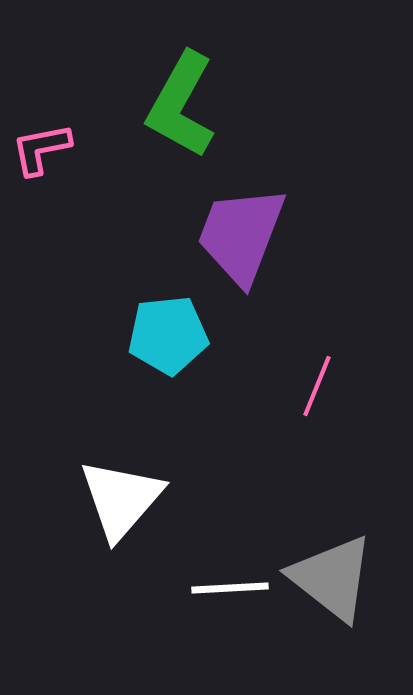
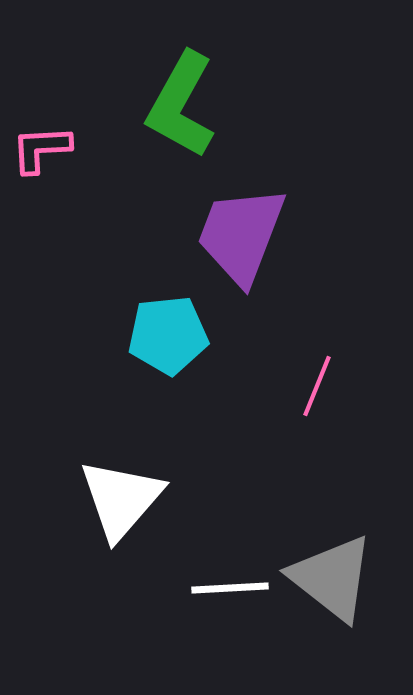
pink L-shape: rotated 8 degrees clockwise
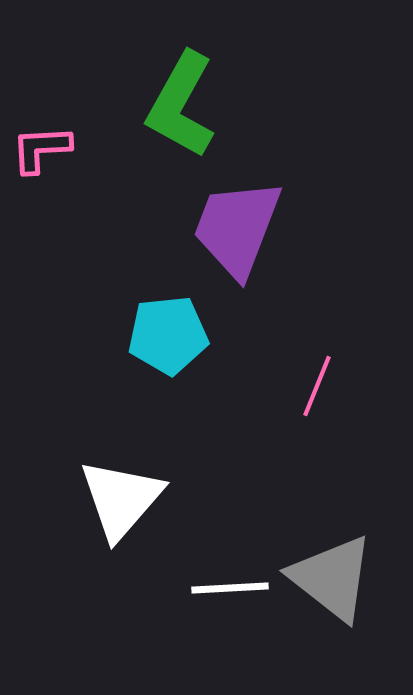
purple trapezoid: moved 4 px left, 7 px up
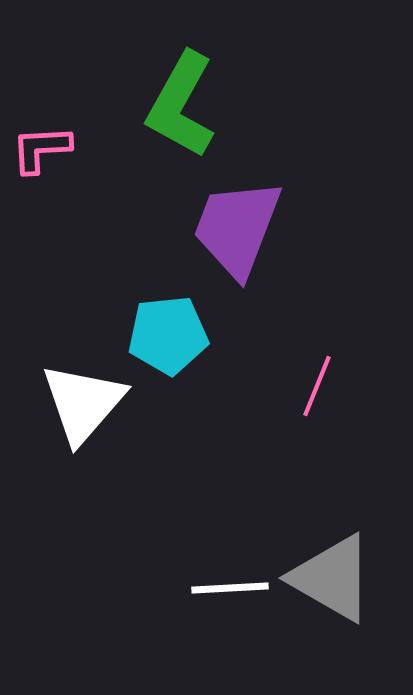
white triangle: moved 38 px left, 96 px up
gray triangle: rotated 8 degrees counterclockwise
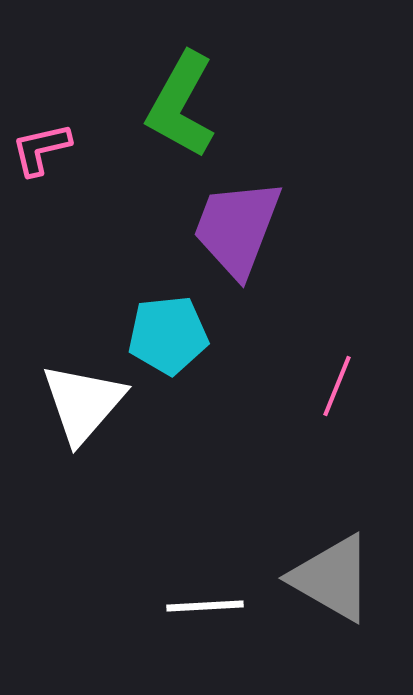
pink L-shape: rotated 10 degrees counterclockwise
pink line: moved 20 px right
white line: moved 25 px left, 18 px down
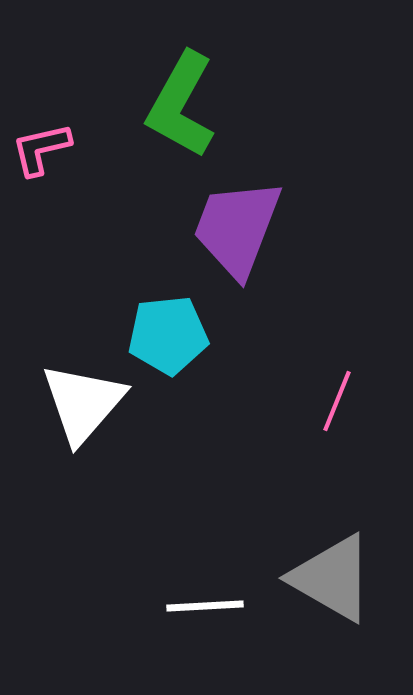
pink line: moved 15 px down
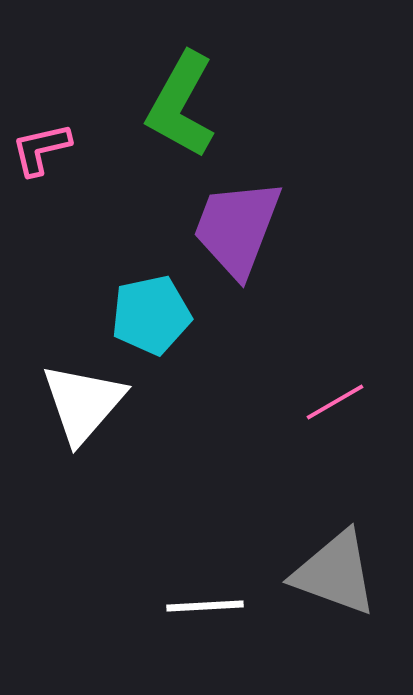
cyan pentagon: moved 17 px left, 20 px up; rotated 6 degrees counterclockwise
pink line: moved 2 px left, 1 px down; rotated 38 degrees clockwise
gray triangle: moved 3 px right, 5 px up; rotated 10 degrees counterclockwise
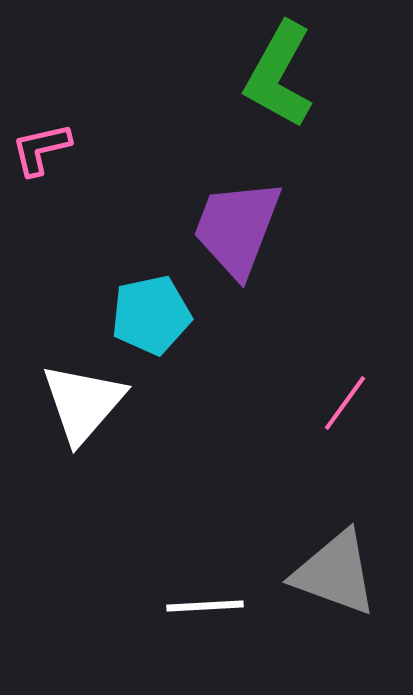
green L-shape: moved 98 px right, 30 px up
pink line: moved 10 px right, 1 px down; rotated 24 degrees counterclockwise
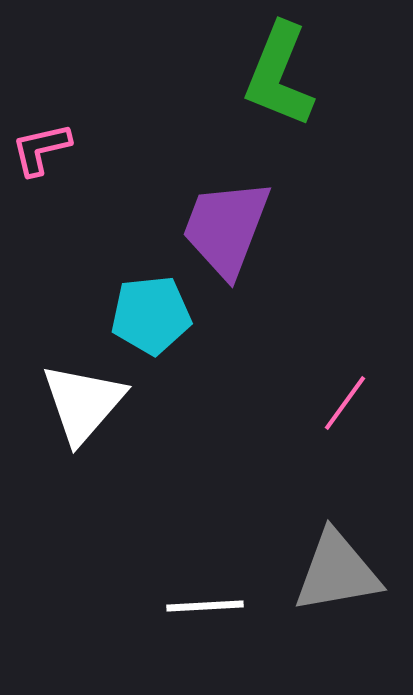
green L-shape: rotated 7 degrees counterclockwise
purple trapezoid: moved 11 px left
cyan pentagon: rotated 6 degrees clockwise
gray triangle: moved 2 px right, 1 px up; rotated 30 degrees counterclockwise
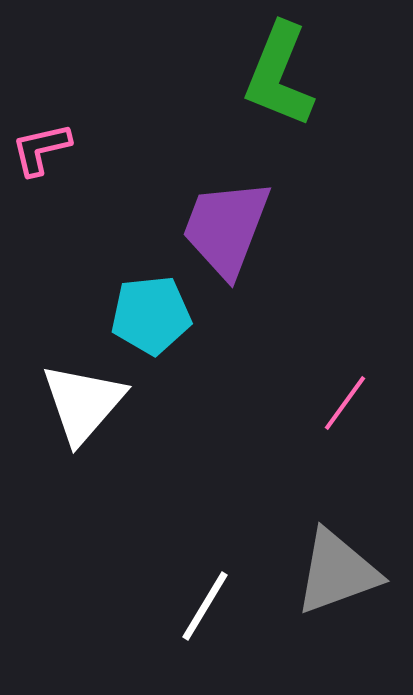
gray triangle: rotated 10 degrees counterclockwise
white line: rotated 56 degrees counterclockwise
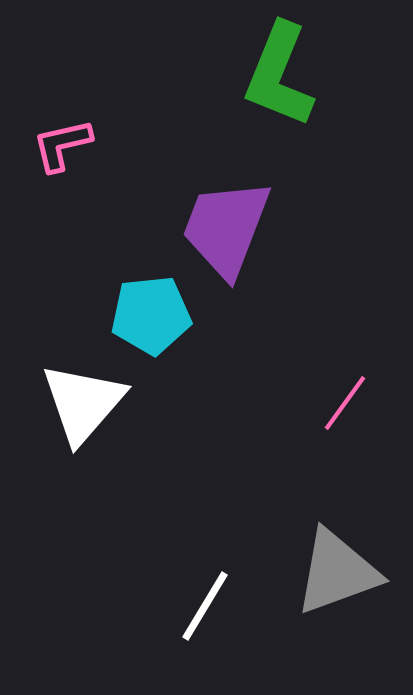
pink L-shape: moved 21 px right, 4 px up
